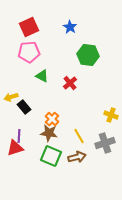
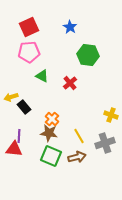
red triangle: moved 1 px left, 1 px down; rotated 24 degrees clockwise
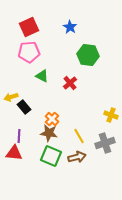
red triangle: moved 4 px down
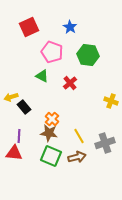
pink pentagon: moved 23 px right; rotated 25 degrees clockwise
yellow cross: moved 14 px up
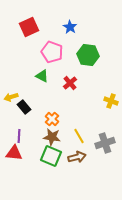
brown star: moved 3 px right, 4 px down
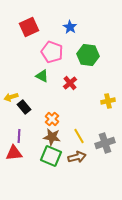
yellow cross: moved 3 px left; rotated 32 degrees counterclockwise
red triangle: rotated 12 degrees counterclockwise
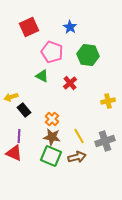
black rectangle: moved 3 px down
gray cross: moved 2 px up
red triangle: rotated 30 degrees clockwise
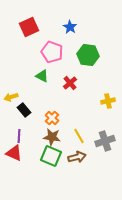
orange cross: moved 1 px up
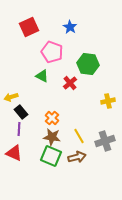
green hexagon: moved 9 px down
black rectangle: moved 3 px left, 2 px down
purple line: moved 7 px up
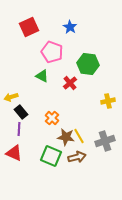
brown star: moved 14 px right
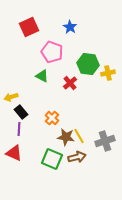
yellow cross: moved 28 px up
green square: moved 1 px right, 3 px down
